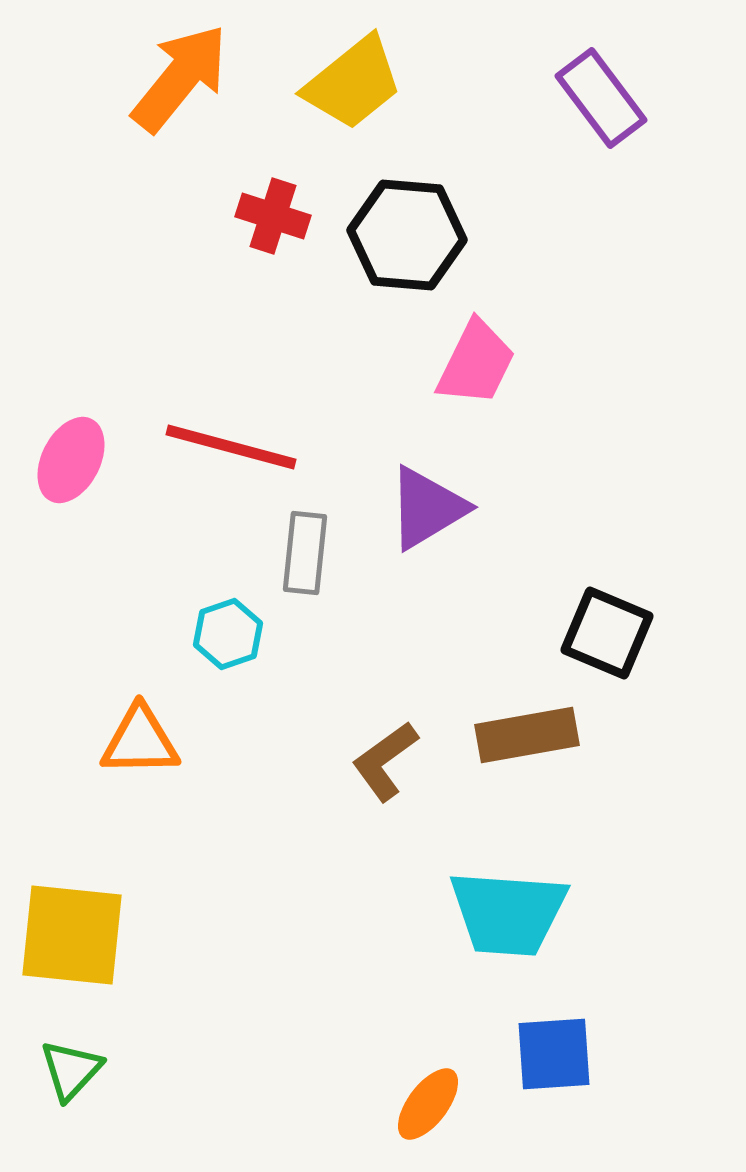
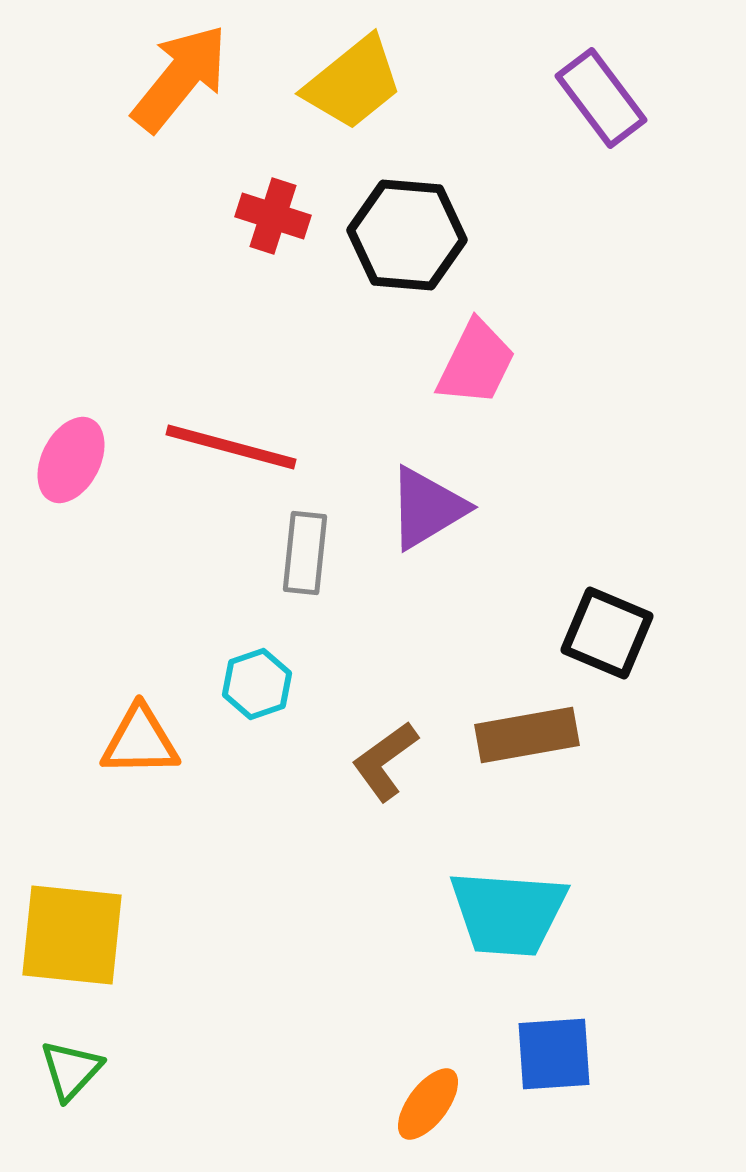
cyan hexagon: moved 29 px right, 50 px down
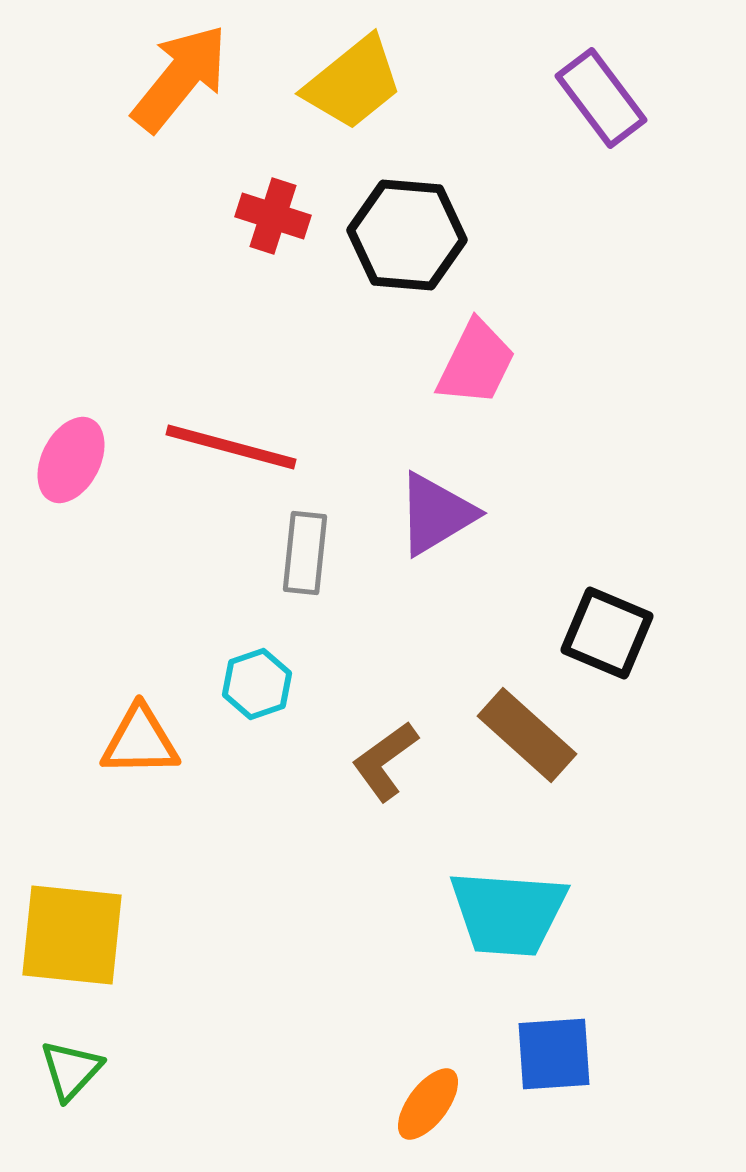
purple triangle: moved 9 px right, 6 px down
brown rectangle: rotated 52 degrees clockwise
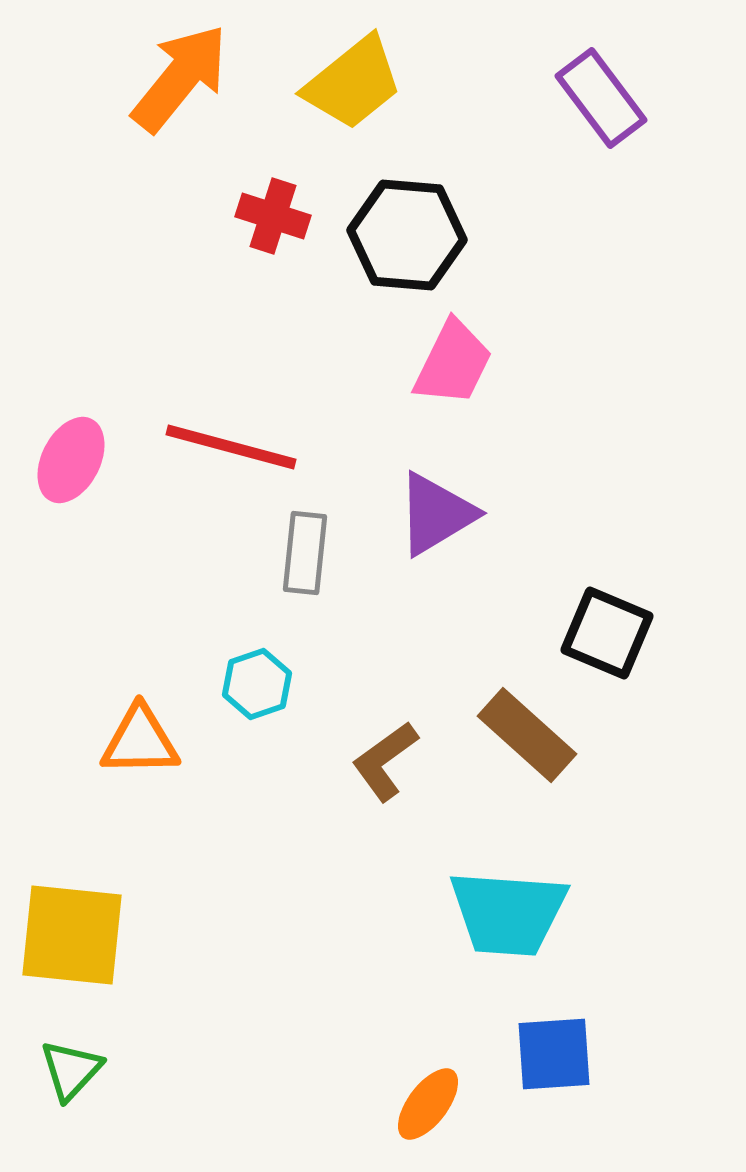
pink trapezoid: moved 23 px left
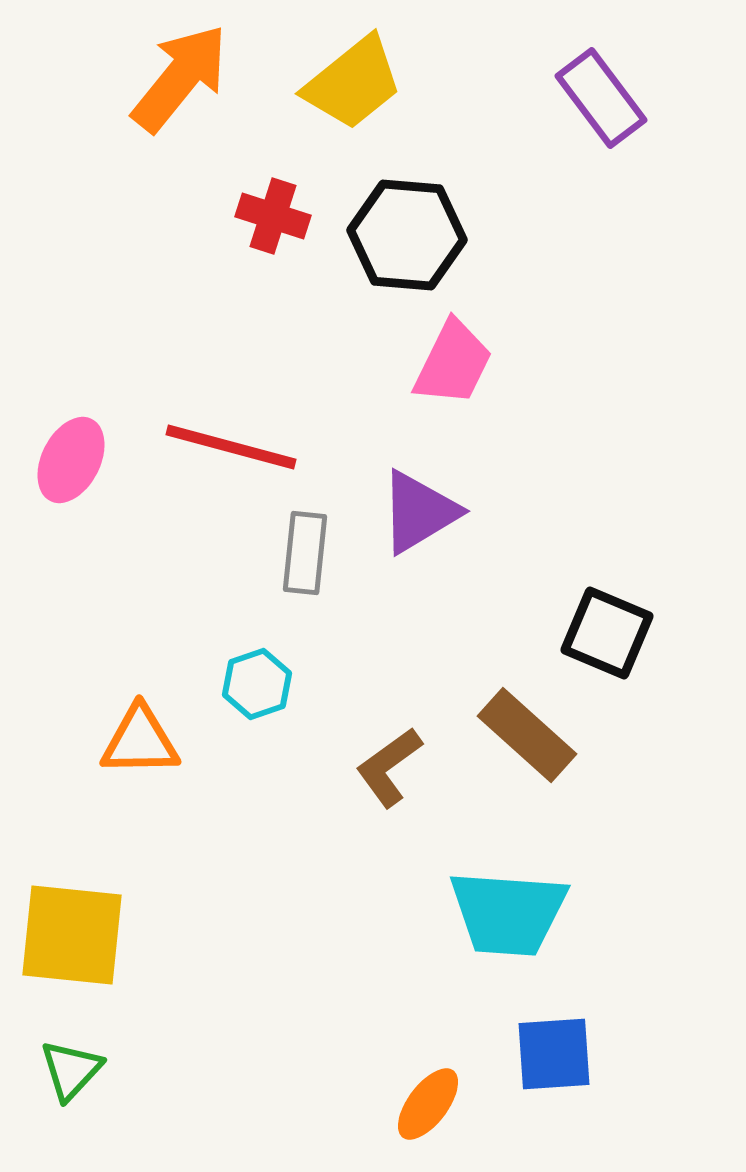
purple triangle: moved 17 px left, 2 px up
brown L-shape: moved 4 px right, 6 px down
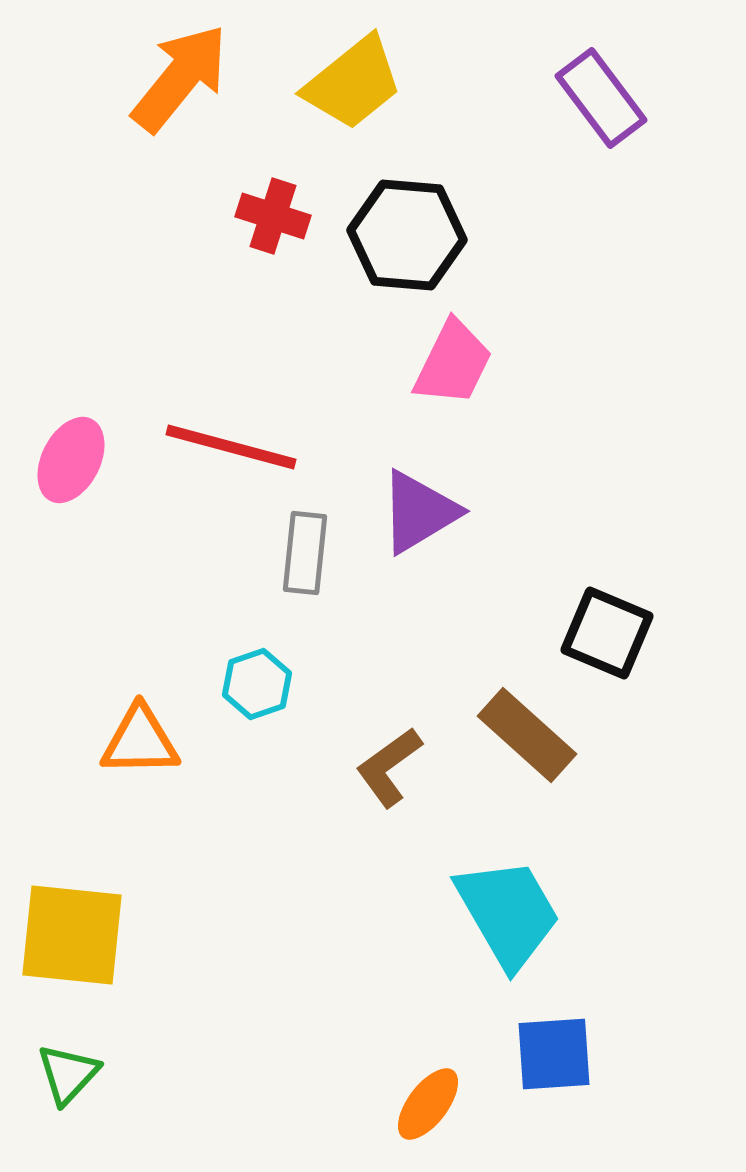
cyan trapezoid: rotated 124 degrees counterclockwise
green triangle: moved 3 px left, 4 px down
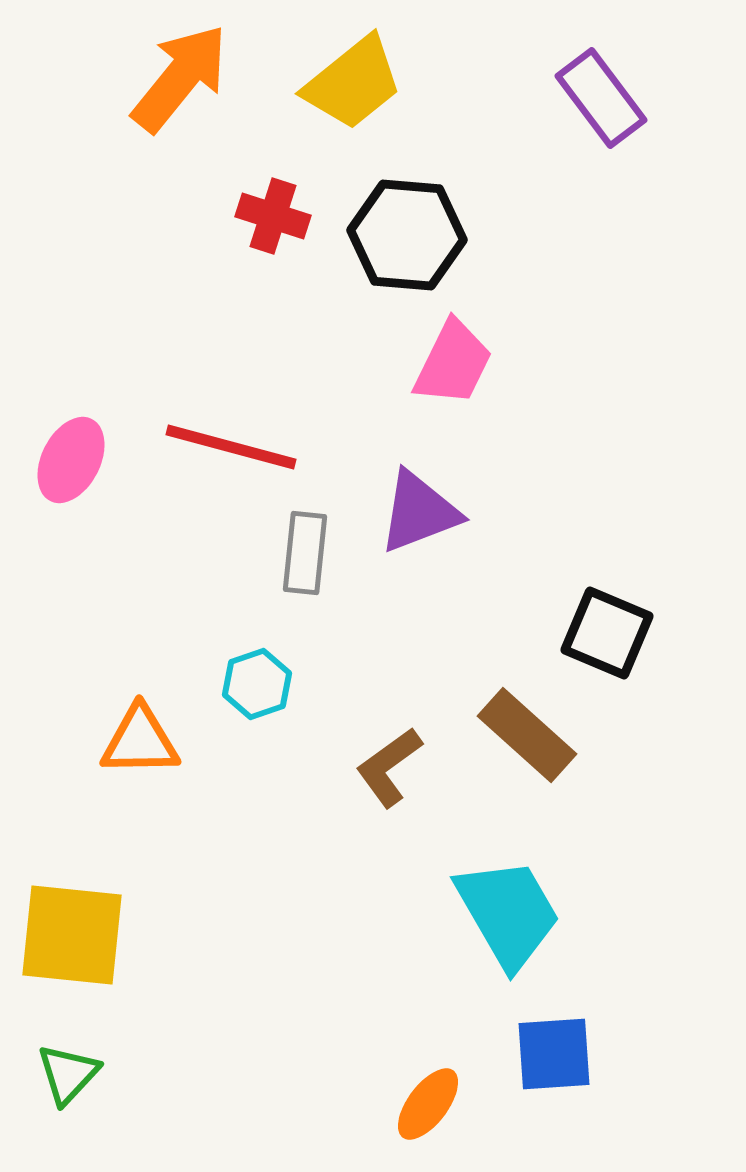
purple triangle: rotated 10 degrees clockwise
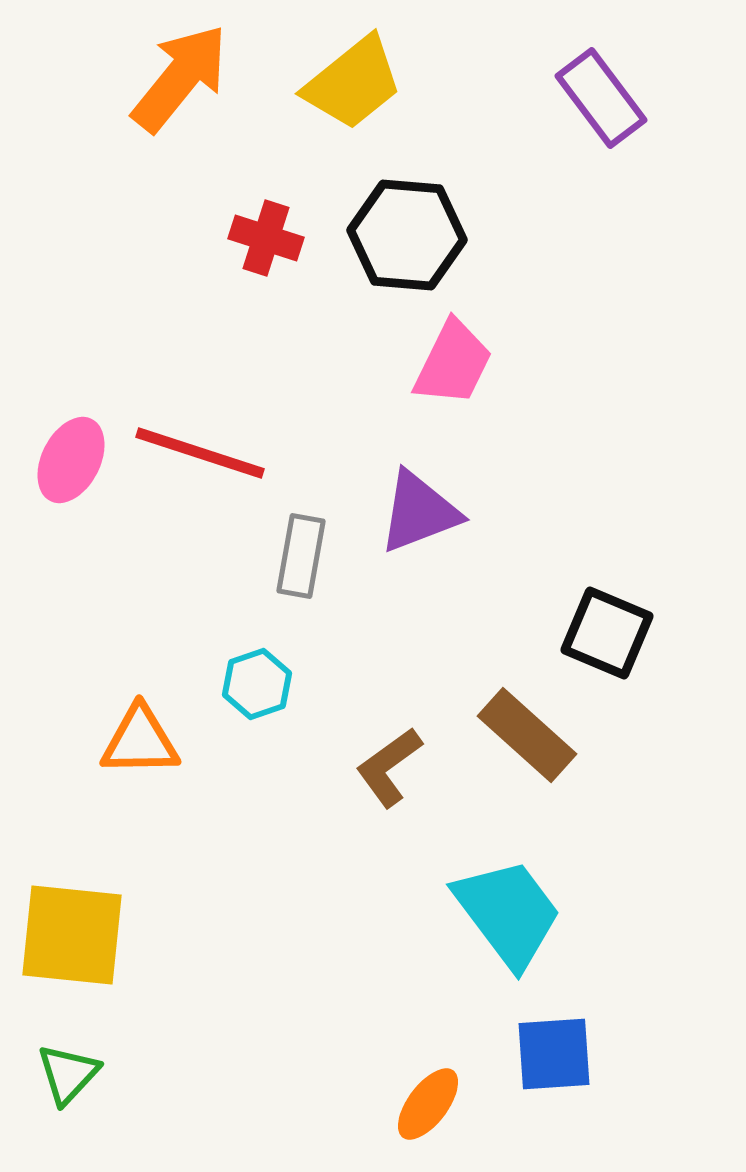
red cross: moved 7 px left, 22 px down
red line: moved 31 px left, 6 px down; rotated 3 degrees clockwise
gray rectangle: moved 4 px left, 3 px down; rotated 4 degrees clockwise
cyan trapezoid: rotated 7 degrees counterclockwise
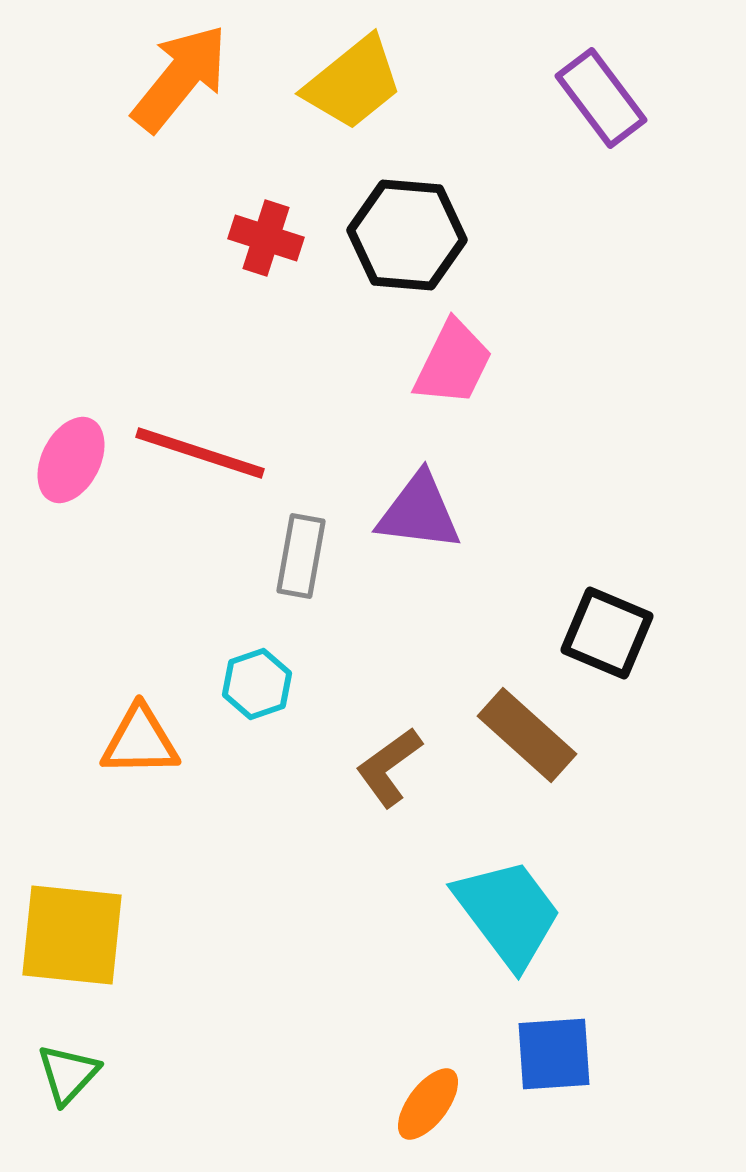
purple triangle: rotated 28 degrees clockwise
